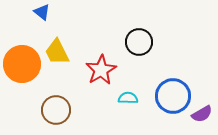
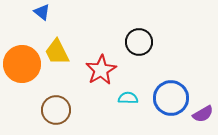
blue circle: moved 2 px left, 2 px down
purple semicircle: moved 1 px right
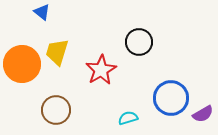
yellow trapezoid: rotated 44 degrees clockwise
cyan semicircle: moved 20 px down; rotated 18 degrees counterclockwise
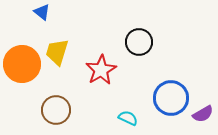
cyan semicircle: rotated 42 degrees clockwise
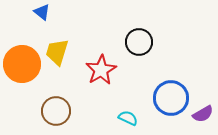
brown circle: moved 1 px down
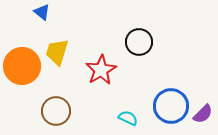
orange circle: moved 2 px down
blue circle: moved 8 px down
purple semicircle: rotated 15 degrees counterclockwise
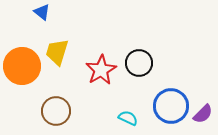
black circle: moved 21 px down
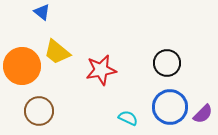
yellow trapezoid: rotated 68 degrees counterclockwise
black circle: moved 28 px right
red star: rotated 20 degrees clockwise
blue circle: moved 1 px left, 1 px down
brown circle: moved 17 px left
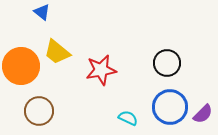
orange circle: moved 1 px left
